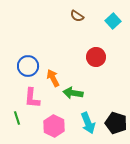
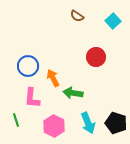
green line: moved 1 px left, 2 px down
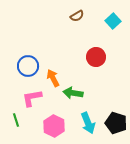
brown semicircle: rotated 64 degrees counterclockwise
pink L-shape: rotated 75 degrees clockwise
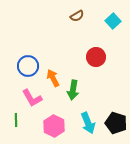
green arrow: moved 3 px up; rotated 90 degrees counterclockwise
pink L-shape: rotated 110 degrees counterclockwise
green line: rotated 16 degrees clockwise
